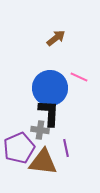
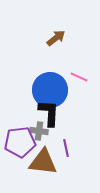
blue circle: moved 2 px down
gray cross: moved 1 px left, 1 px down
purple pentagon: moved 1 px right, 6 px up; rotated 16 degrees clockwise
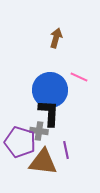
brown arrow: rotated 36 degrees counterclockwise
purple pentagon: rotated 24 degrees clockwise
purple line: moved 2 px down
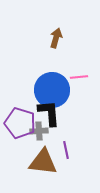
pink line: rotated 30 degrees counterclockwise
blue circle: moved 2 px right
black L-shape: rotated 8 degrees counterclockwise
gray cross: rotated 12 degrees counterclockwise
purple pentagon: moved 19 px up
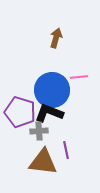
black L-shape: rotated 64 degrees counterclockwise
purple pentagon: moved 11 px up
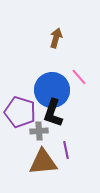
pink line: rotated 54 degrees clockwise
black L-shape: moved 4 px right; rotated 92 degrees counterclockwise
brown triangle: rotated 12 degrees counterclockwise
